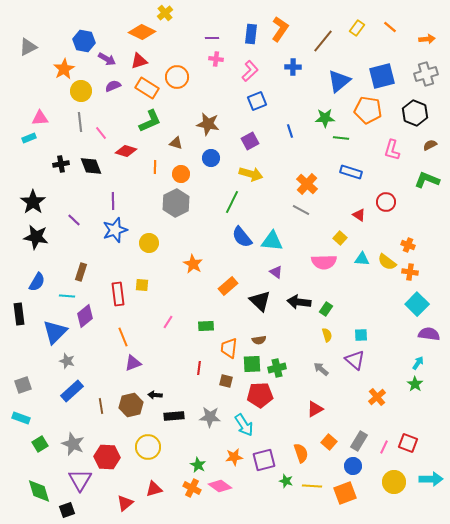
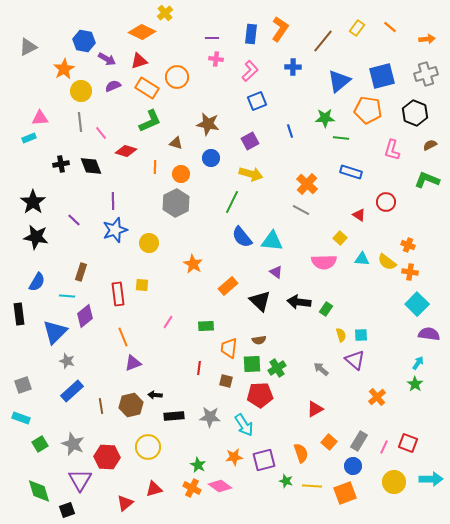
yellow semicircle at (327, 335): moved 14 px right
green cross at (277, 368): rotated 18 degrees counterclockwise
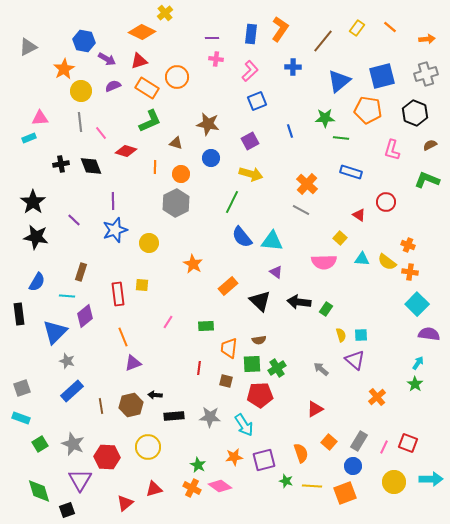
gray square at (23, 385): moved 1 px left, 3 px down
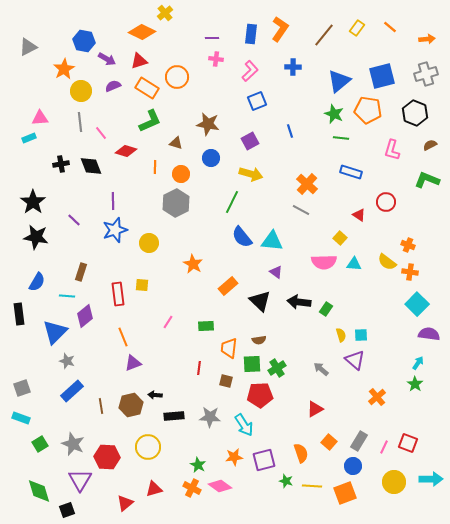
brown line at (323, 41): moved 1 px right, 6 px up
green star at (325, 118): moved 9 px right, 4 px up; rotated 24 degrees clockwise
cyan triangle at (362, 259): moved 8 px left, 5 px down
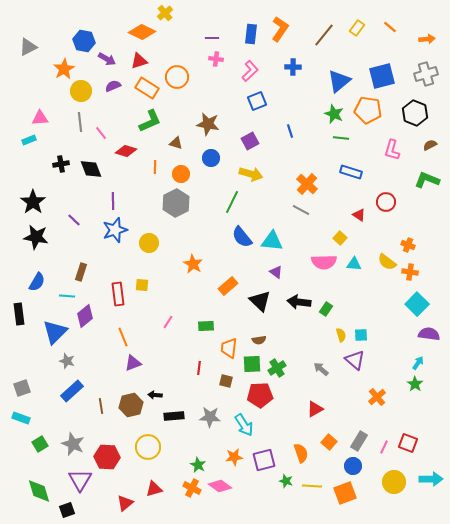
cyan rectangle at (29, 138): moved 2 px down
black diamond at (91, 166): moved 3 px down
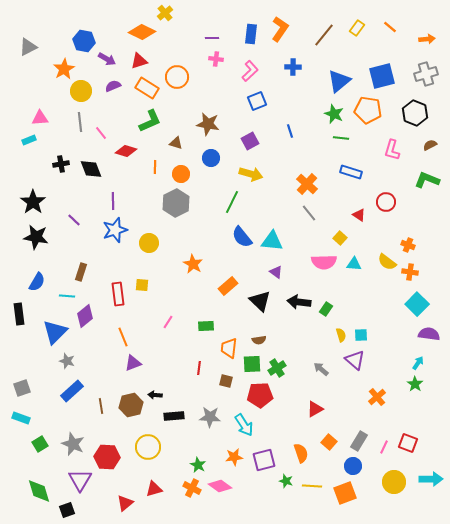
gray line at (301, 210): moved 8 px right, 3 px down; rotated 24 degrees clockwise
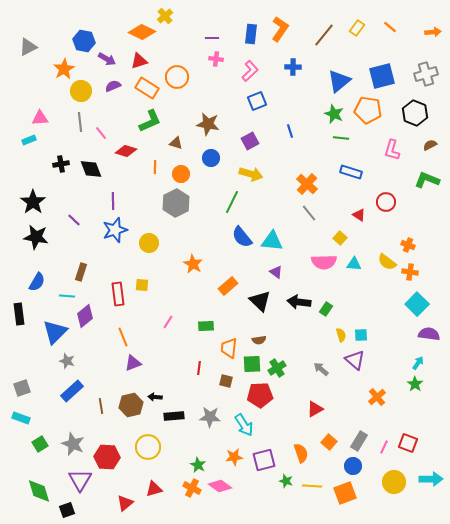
yellow cross at (165, 13): moved 3 px down
orange arrow at (427, 39): moved 6 px right, 7 px up
black arrow at (155, 395): moved 2 px down
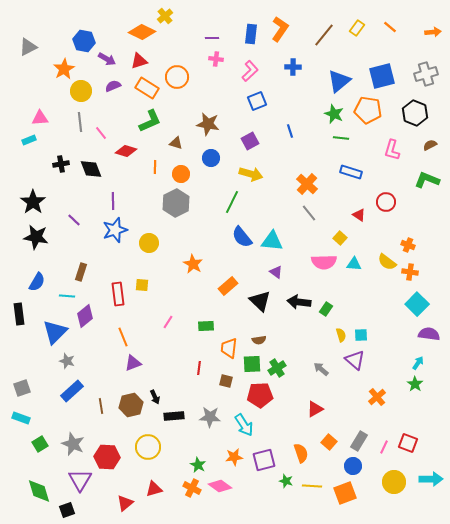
black arrow at (155, 397): rotated 120 degrees counterclockwise
